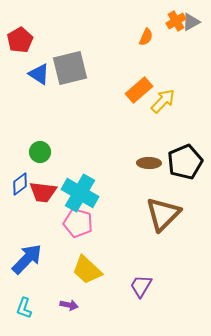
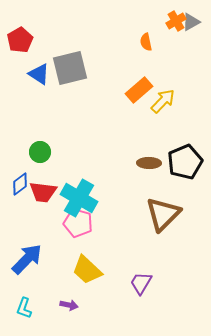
orange semicircle: moved 5 px down; rotated 144 degrees clockwise
cyan cross: moved 1 px left, 5 px down
purple trapezoid: moved 3 px up
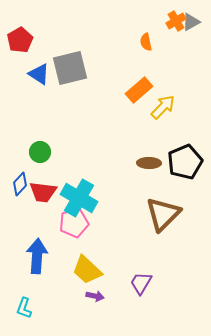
yellow arrow: moved 6 px down
blue diamond: rotated 10 degrees counterclockwise
pink pentagon: moved 4 px left; rotated 28 degrees counterclockwise
blue arrow: moved 10 px right, 3 px up; rotated 40 degrees counterclockwise
purple arrow: moved 26 px right, 9 px up
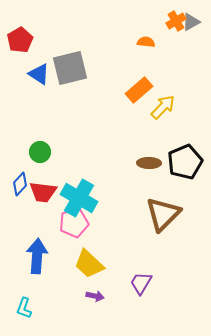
orange semicircle: rotated 108 degrees clockwise
yellow trapezoid: moved 2 px right, 6 px up
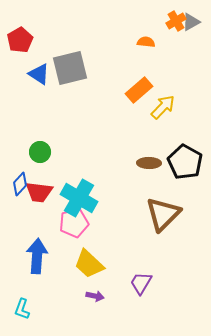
black pentagon: rotated 20 degrees counterclockwise
red trapezoid: moved 4 px left
cyan L-shape: moved 2 px left, 1 px down
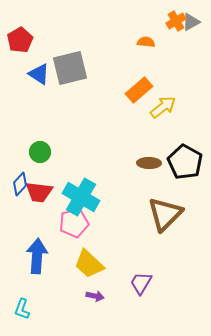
yellow arrow: rotated 8 degrees clockwise
cyan cross: moved 2 px right, 1 px up
brown triangle: moved 2 px right
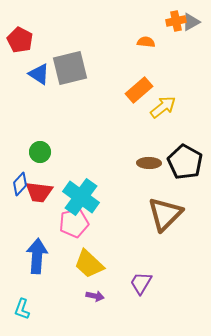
orange cross: rotated 18 degrees clockwise
red pentagon: rotated 15 degrees counterclockwise
cyan cross: rotated 6 degrees clockwise
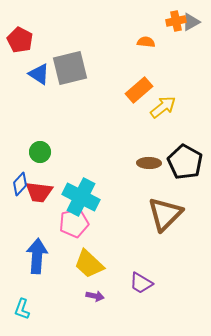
cyan cross: rotated 9 degrees counterclockwise
purple trapezoid: rotated 90 degrees counterclockwise
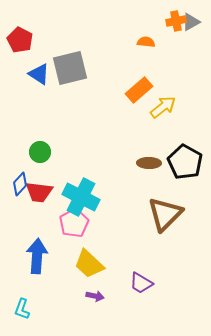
pink pentagon: rotated 16 degrees counterclockwise
